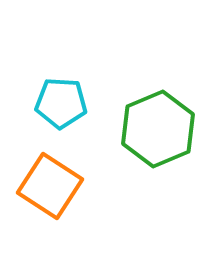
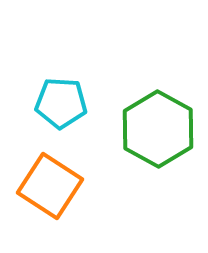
green hexagon: rotated 8 degrees counterclockwise
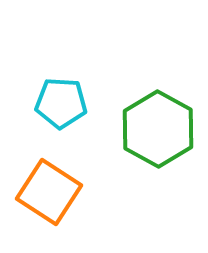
orange square: moved 1 px left, 6 px down
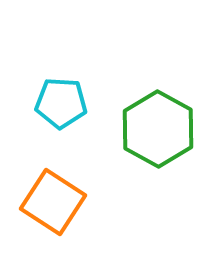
orange square: moved 4 px right, 10 px down
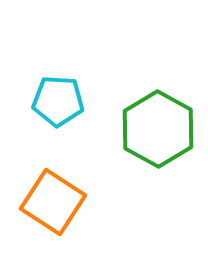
cyan pentagon: moved 3 px left, 2 px up
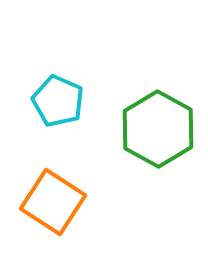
cyan pentagon: rotated 21 degrees clockwise
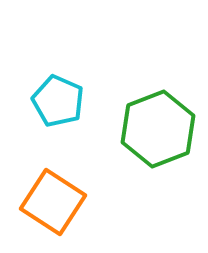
green hexagon: rotated 10 degrees clockwise
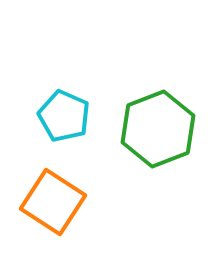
cyan pentagon: moved 6 px right, 15 px down
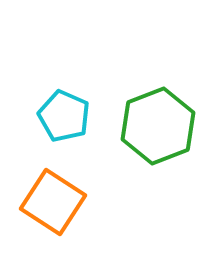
green hexagon: moved 3 px up
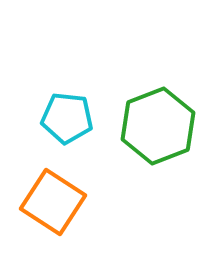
cyan pentagon: moved 3 px right, 2 px down; rotated 18 degrees counterclockwise
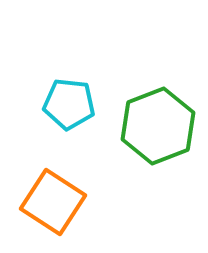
cyan pentagon: moved 2 px right, 14 px up
